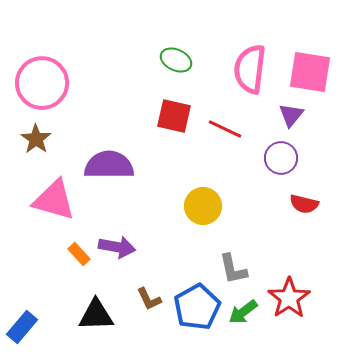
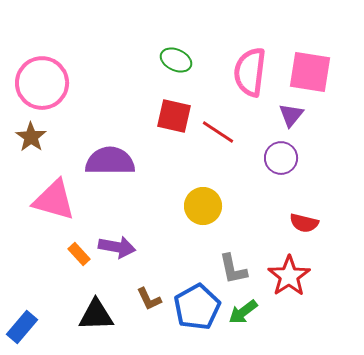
pink semicircle: moved 3 px down
red line: moved 7 px left, 3 px down; rotated 8 degrees clockwise
brown star: moved 5 px left, 2 px up
purple semicircle: moved 1 px right, 4 px up
red semicircle: moved 19 px down
red star: moved 22 px up
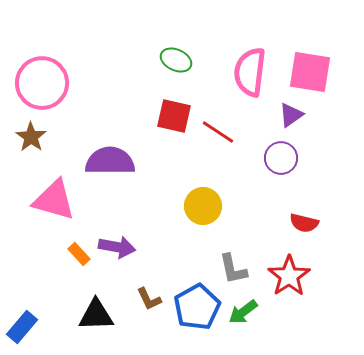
purple triangle: rotated 16 degrees clockwise
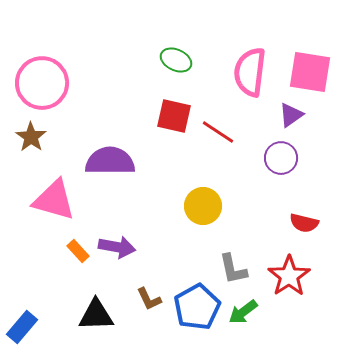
orange rectangle: moved 1 px left, 3 px up
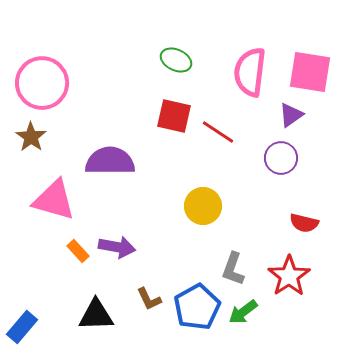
gray L-shape: rotated 32 degrees clockwise
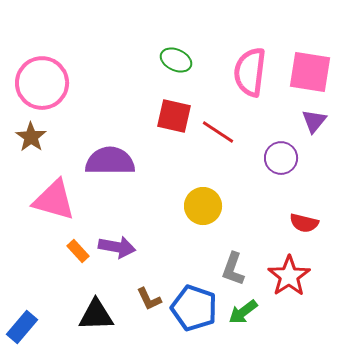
purple triangle: moved 23 px right, 6 px down; rotated 16 degrees counterclockwise
blue pentagon: moved 3 px left, 1 px down; rotated 24 degrees counterclockwise
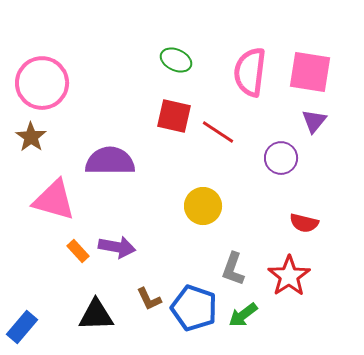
green arrow: moved 3 px down
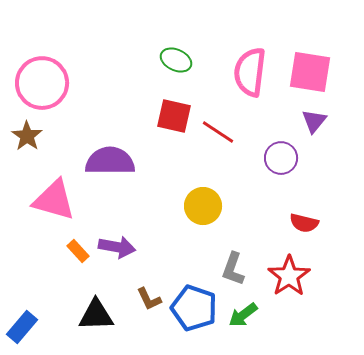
brown star: moved 4 px left, 1 px up
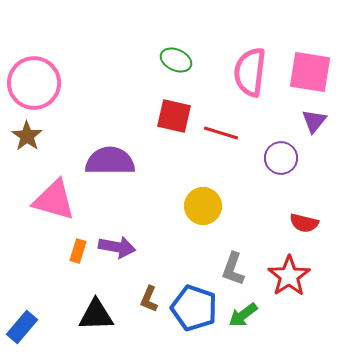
pink circle: moved 8 px left
red line: moved 3 px right, 1 px down; rotated 16 degrees counterclockwise
orange rectangle: rotated 60 degrees clockwise
brown L-shape: rotated 48 degrees clockwise
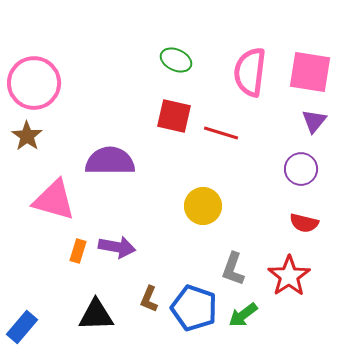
purple circle: moved 20 px right, 11 px down
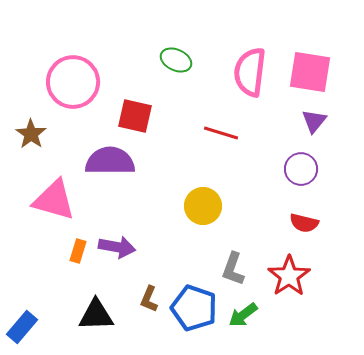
pink circle: moved 39 px right, 1 px up
red square: moved 39 px left
brown star: moved 4 px right, 2 px up
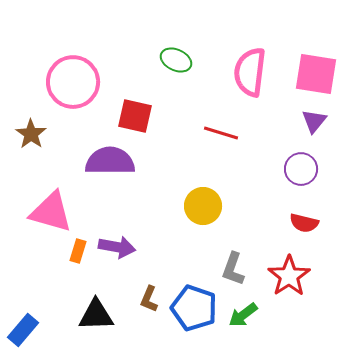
pink square: moved 6 px right, 2 px down
pink triangle: moved 3 px left, 12 px down
blue rectangle: moved 1 px right, 3 px down
